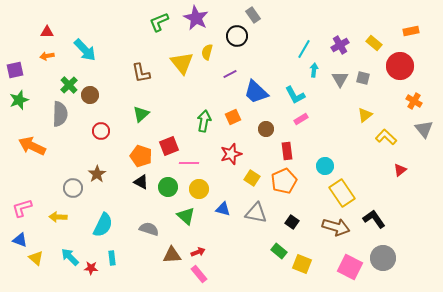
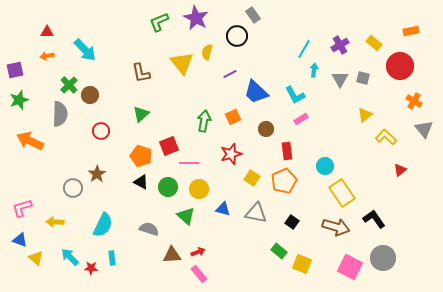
orange arrow at (32, 146): moved 2 px left, 5 px up
yellow arrow at (58, 217): moved 3 px left, 5 px down
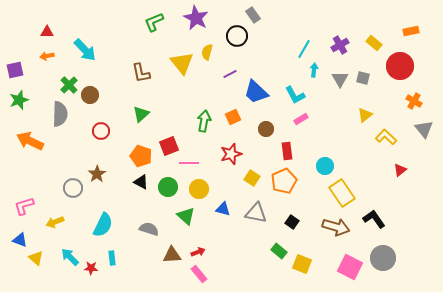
green L-shape at (159, 22): moved 5 px left
pink L-shape at (22, 208): moved 2 px right, 2 px up
yellow arrow at (55, 222): rotated 24 degrees counterclockwise
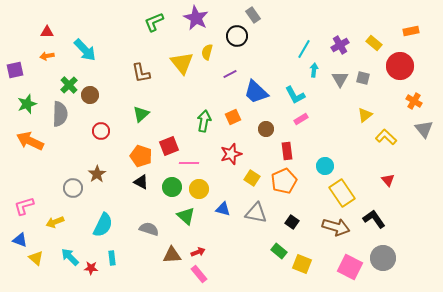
green star at (19, 100): moved 8 px right, 4 px down
red triangle at (400, 170): moved 12 px left, 10 px down; rotated 32 degrees counterclockwise
green circle at (168, 187): moved 4 px right
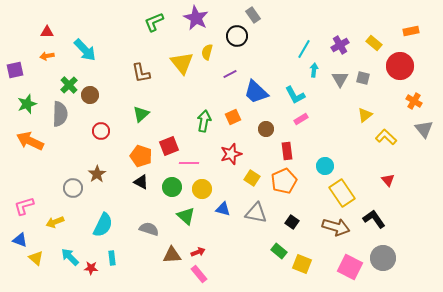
yellow circle at (199, 189): moved 3 px right
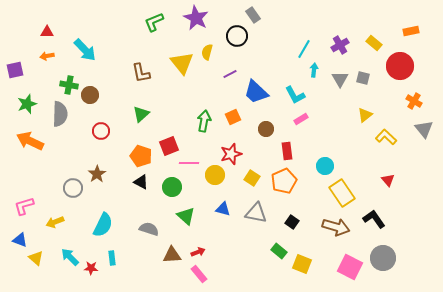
green cross at (69, 85): rotated 36 degrees counterclockwise
yellow circle at (202, 189): moved 13 px right, 14 px up
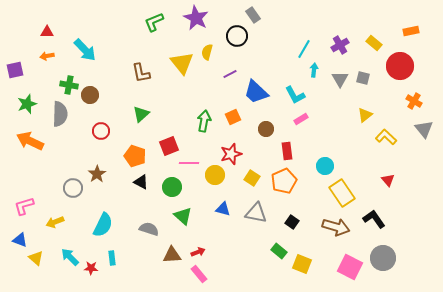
orange pentagon at (141, 156): moved 6 px left
green triangle at (186, 216): moved 3 px left
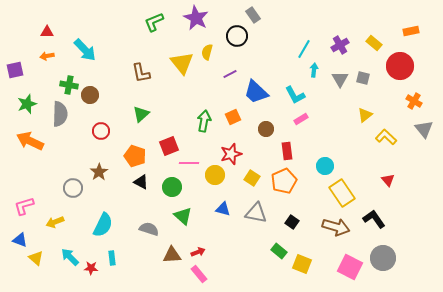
brown star at (97, 174): moved 2 px right, 2 px up
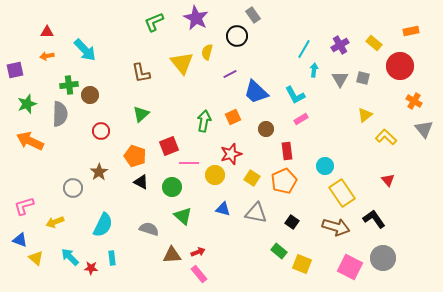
green cross at (69, 85): rotated 18 degrees counterclockwise
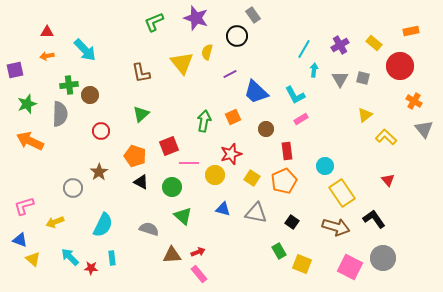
purple star at (196, 18): rotated 10 degrees counterclockwise
green rectangle at (279, 251): rotated 21 degrees clockwise
yellow triangle at (36, 258): moved 3 px left, 1 px down
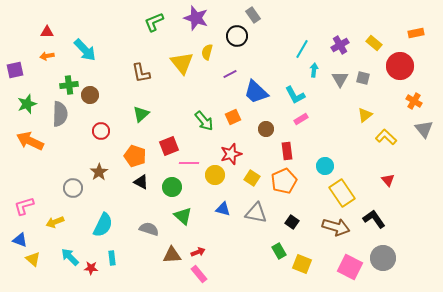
orange rectangle at (411, 31): moved 5 px right, 2 px down
cyan line at (304, 49): moved 2 px left
green arrow at (204, 121): rotated 130 degrees clockwise
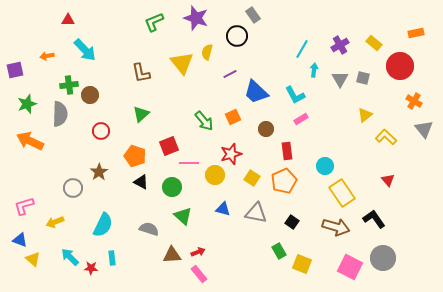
red triangle at (47, 32): moved 21 px right, 12 px up
